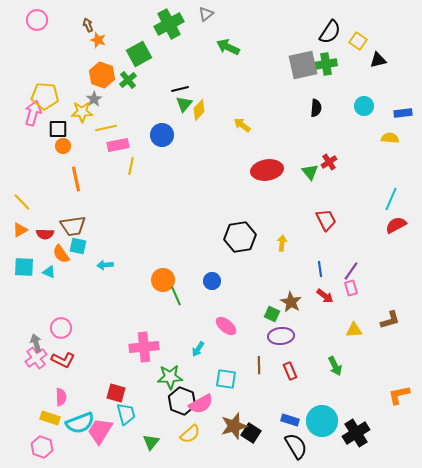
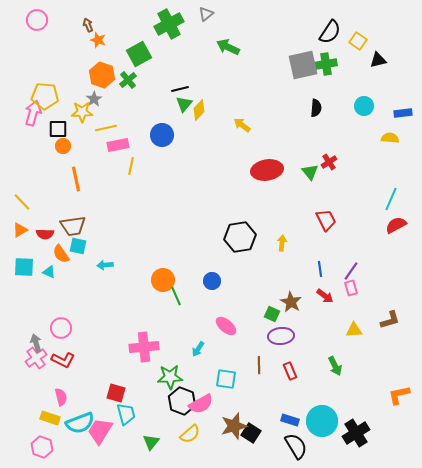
pink semicircle at (61, 397): rotated 12 degrees counterclockwise
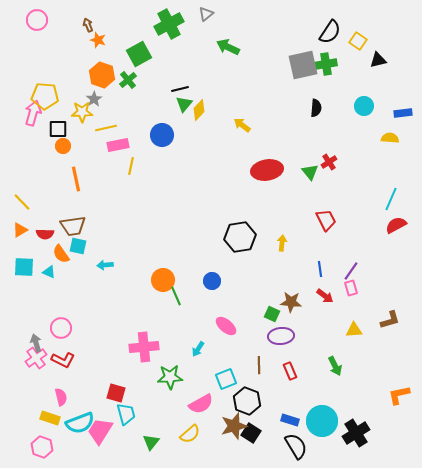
brown star at (291, 302): rotated 25 degrees counterclockwise
cyan square at (226, 379): rotated 30 degrees counterclockwise
black hexagon at (182, 401): moved 65 px right
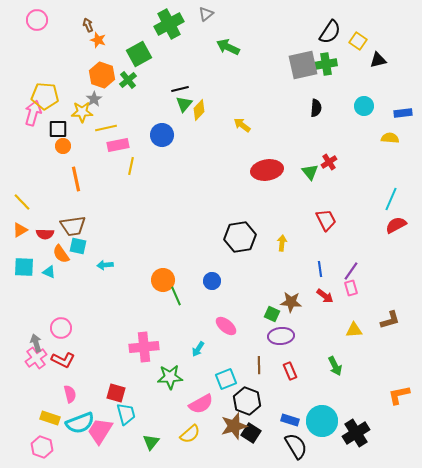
pink semicircle at (61, 397): moved 9 px right, 3 px up
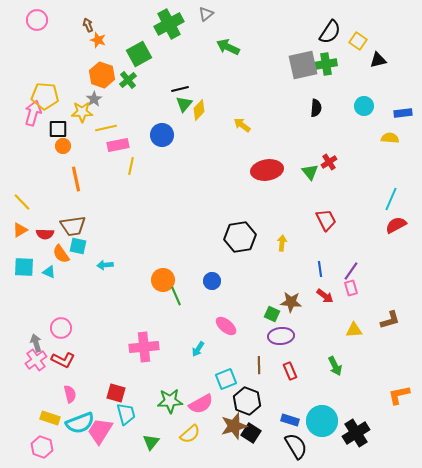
pink cross at (36, 358): moved 2 px down
green star at (170, 377): moved 24 px down
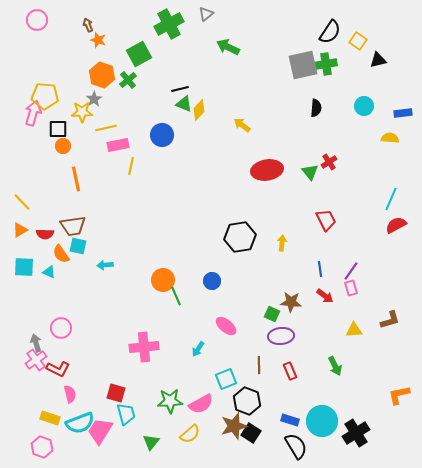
green triangle at (184, 104): rotated 48 degrees counterclockwise
red L-shape at (63, 360): moved 5 px left, 9 px down
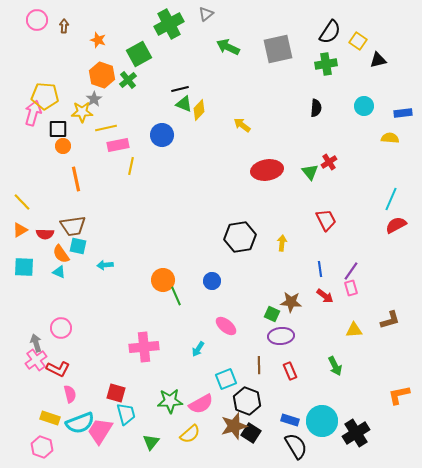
brown arrow at (88, 25): moved 24 px left, 1 px down; rotated 24 degrees clockwise
gray square at (303, 65): moved 25 px left, 16 px up
cyan triangle at (49, 272): moved 10 px right
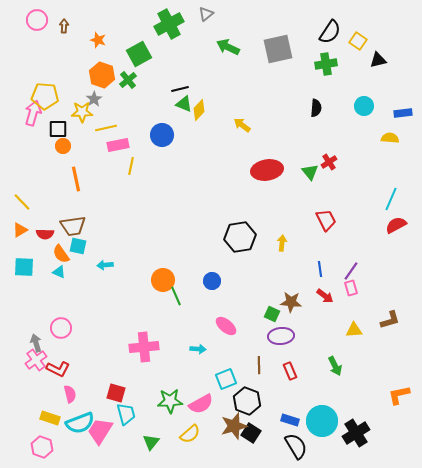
cyan arrow at (198, 349): rotated 119 degrees counterclockwise
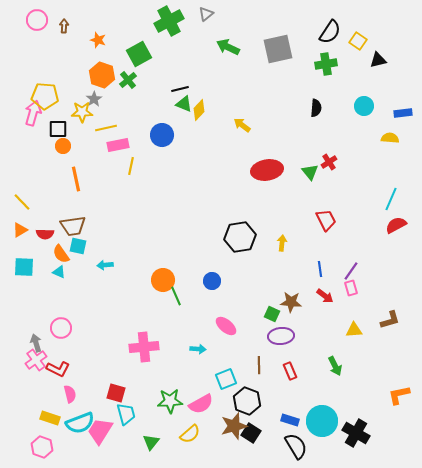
green cross at (169, 24): moved 3 px up
black cross at (356, 433): rotated 28 degrees counterclockwise
